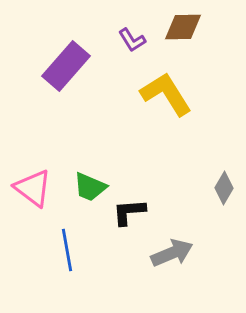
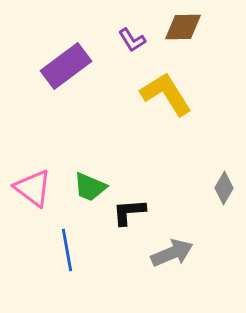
purple rectangle: rotated 12 degrees clockwise
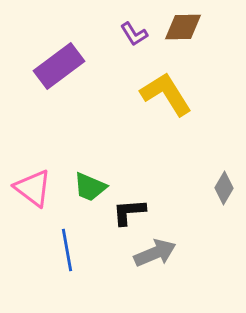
purple L-shape: moved 2 px right, 6 px up
purple rectangle: moved 7 px left
gray arrow: moved 17 px left
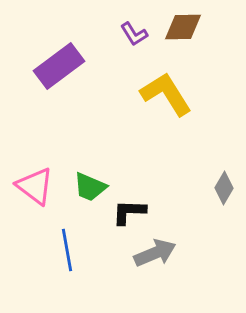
pink triangle: moved 2 px right, 2 px up
black L-shape: rotated 6 degrees clockwise
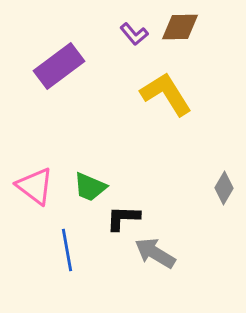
brown diamond: moved 3 px left
purple L-shape: rotated 8 degrees counterclockwise
black L-shape: moved 6 px left, 6 px down
gray arrow: rotated 126 degrees counterclockwise
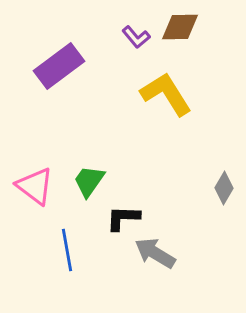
purple L-shape: moved 2 px right, 3 px down
green trapezoid: moved 1 px left, 6 px up; rotated 102 degrees clockwise
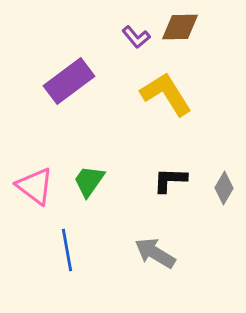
purple rectangle: moved 10 px right, 15 px down
black L-shape: moved 47 px right, 38 px up
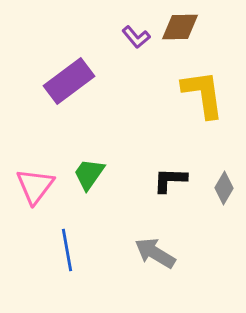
yellow L-shape: moved 37 px right; rotated 24 degrees clockwise
green trapezoid: moved 7 px up
pink triangle: rotated 30 degrees clockwise
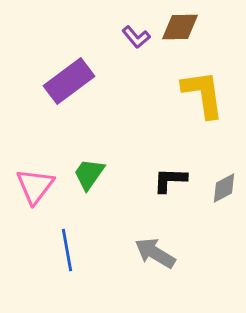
gray diamond: rotated 32 degrees clockwise
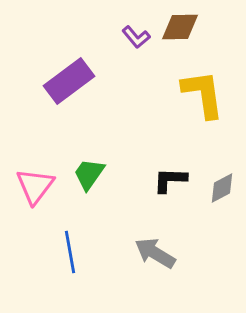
gray diamond: moved 2 px left
blue line: moved 3 px right, 2 px down
